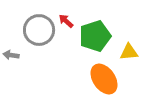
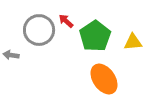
green pentagon: rotated 16 degrees counterclockwise
yellow triangle: moved 4 px right, 10 px up
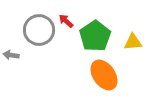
orange ellipse: moved 4 px up
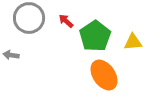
gray circle: moved 10 px left, 12 px up
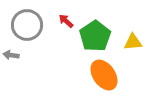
gray circle: moved 2 px left, 7 px down
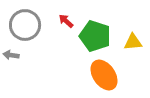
gray circle: moved 2 px left
green pentagon: rotated 20 degrees counterclockwise
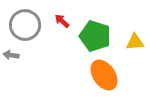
red arrow: moved 4 px left
yellow triangle: moved 2 px right
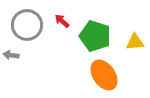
gray circle: moved 2 px right
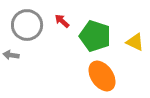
yellow triangle: rotated 30 degrees clockwise
orange ellipse: moved 2 px left, 1 px down
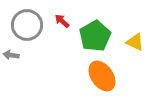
green pentagon: rotated 24 degrees clockwise
